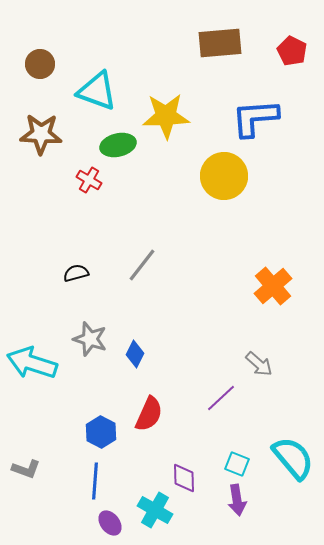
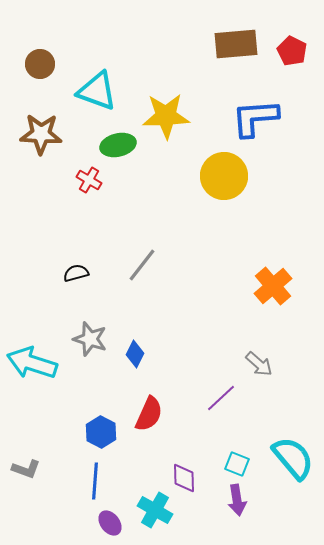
brown rectangle: moved 16 px right, 1 px down
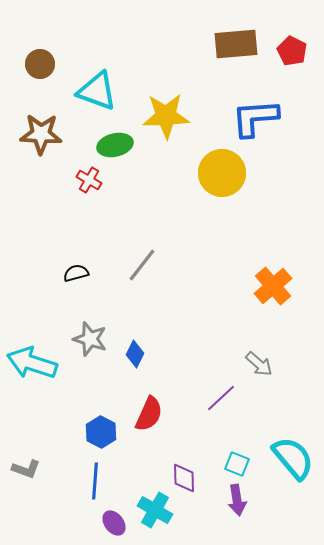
green ellipse: moved 3 px left
yellow circle: moved 2 px left, 3 px up
purple ellipse: moved 4 px right
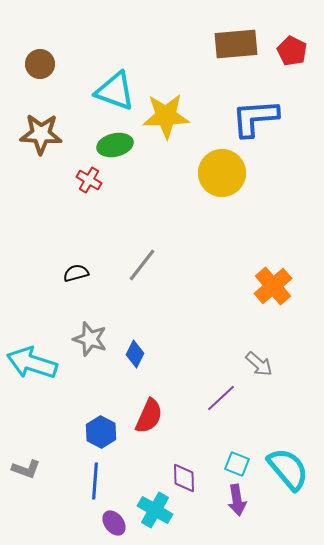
cyan triangle: moved 18 px right
red semicircle: moved 2 px down
cyan semicircle: moved 5 px left, 11 px down
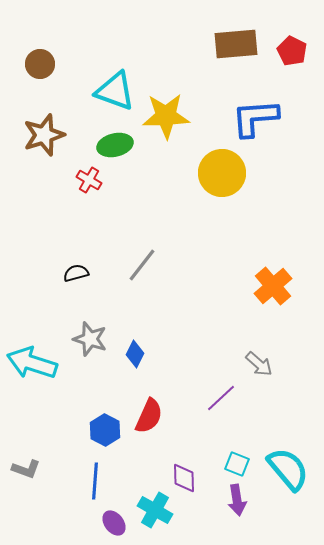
brown star: moved 3 px right, 1 px down; rotated 21 degrees counterclockwise
blue hexagon: moved 4 px right, 2 px up
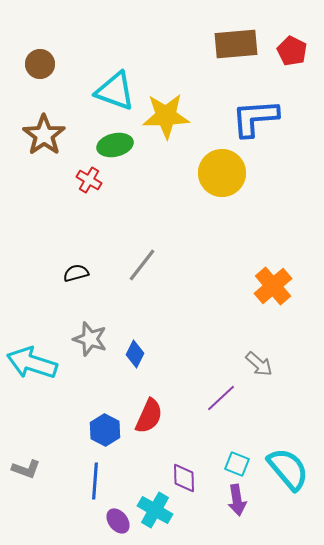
brown star: rotated 18 degrees counterclockwise
purple ellipse: moved 4 px right, 2 px up
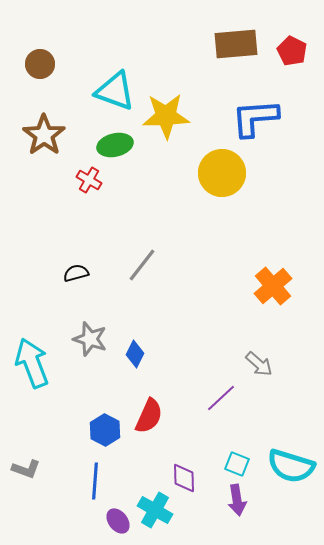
cyan arrow: rotated 51 degrees clockwise
cyan semicircle: moved 3 px right, 3 px up; rotated 147 degrees clockwise
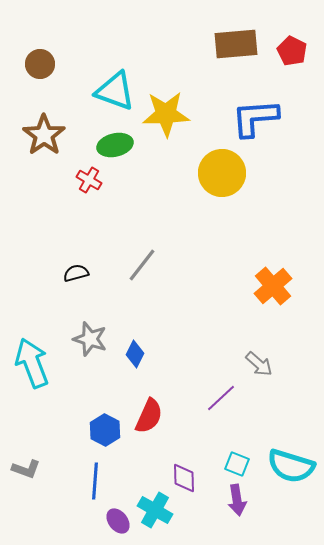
yellow star: moved 2 px up
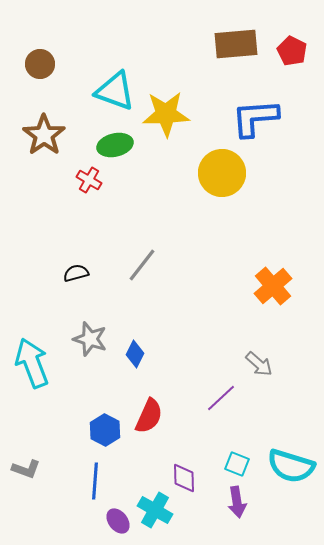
purple arrow: moved 2 px down
